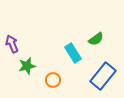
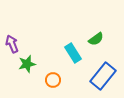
green star: moved 2 px up
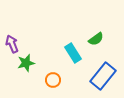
green star: moved 1 px left, 1 px up
